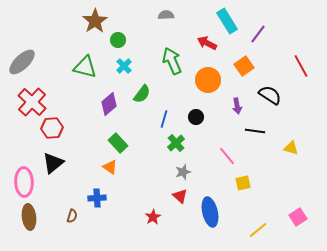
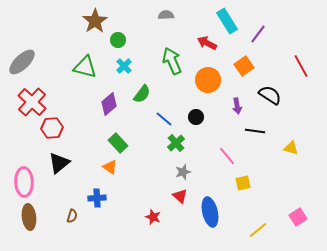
blue line: rotated 66 degrees counterclockwise
black triangle: moved 6 px right
red star: rotated 21 degrees counterclockwise
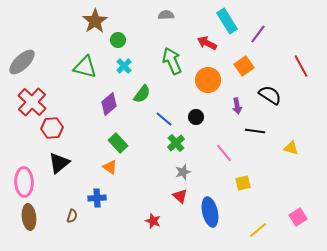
pink line: moved 3 px left, 3 px up
red star: moved 4 px down
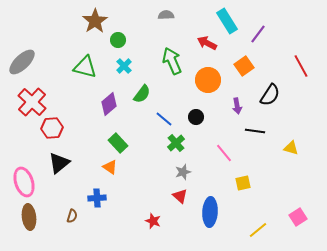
black semicircle: rotated 90 degrees clockwise
pink ellipse: rotated 16 degrees counterclockwise
blue ellipse: rotated 16 degrees clockwise
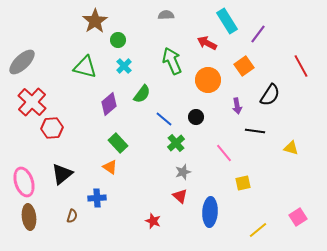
black triangle: moved 3 px right, 11 px down
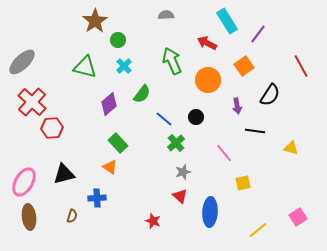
black triangle: moved 2 px right; rotated 25 degrees clockwise
pink ellipse: rotated 48 degrees clockwise
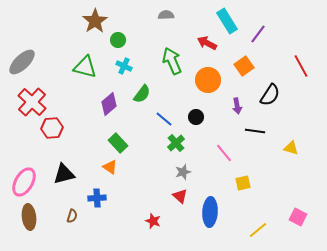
cyan cross: rotated 21 degrees counterclockwise
pink square: rotated 30 degrees counterclockwise
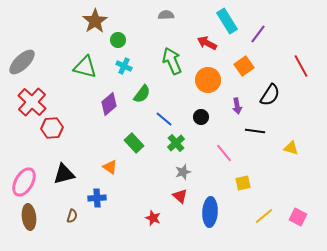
black circle: moved 5 px right
green rectangle: moved 16 px right
red star: moved 3 px up
yellow line: moved 6 px right, 14 px up
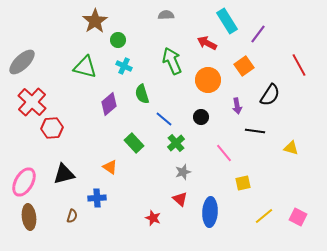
red line: moved 2 px left, 1 px up
green semicircle: rotated 126 degrees clockwise
red triangle: moved 3 px down
